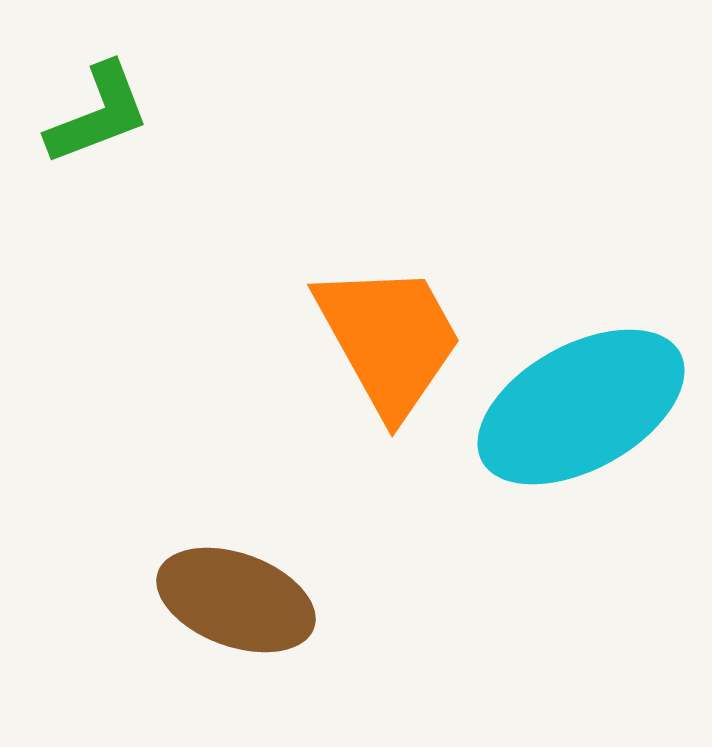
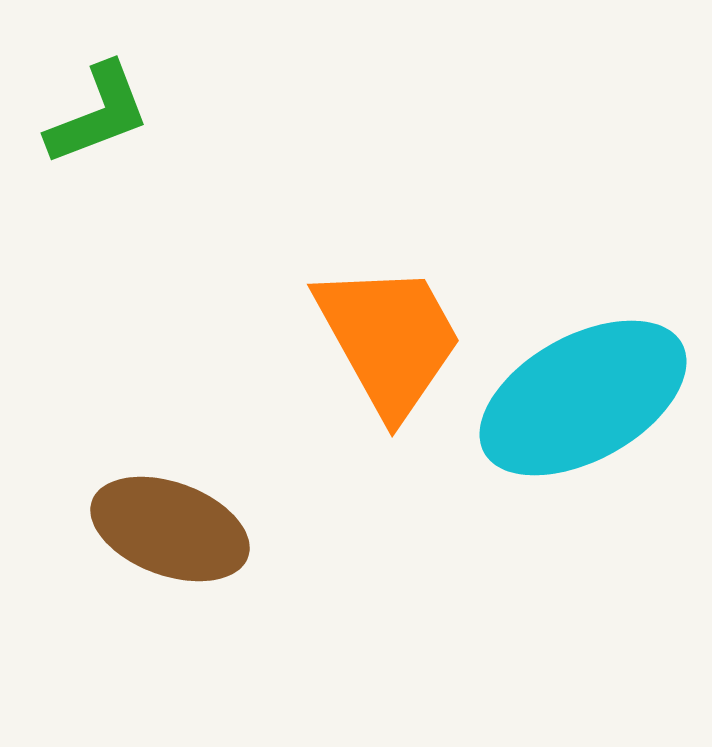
cyan ellipse: moved 2 px right, 9 px up
brown ellipse: moved 66 px left, 71 px up
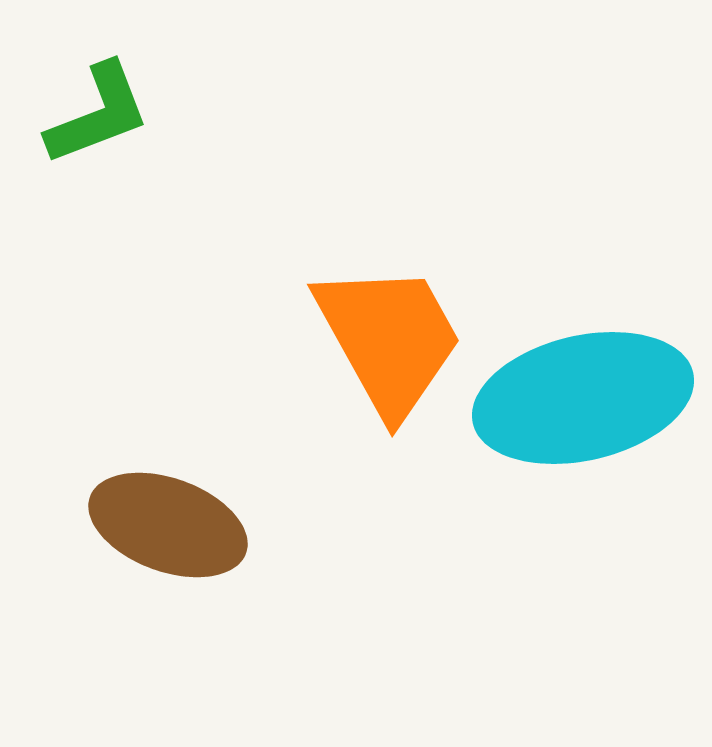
cyan ellipse: rotated 16 degrees clockwise
brown ellipse: moved 2 px left, 4 px up
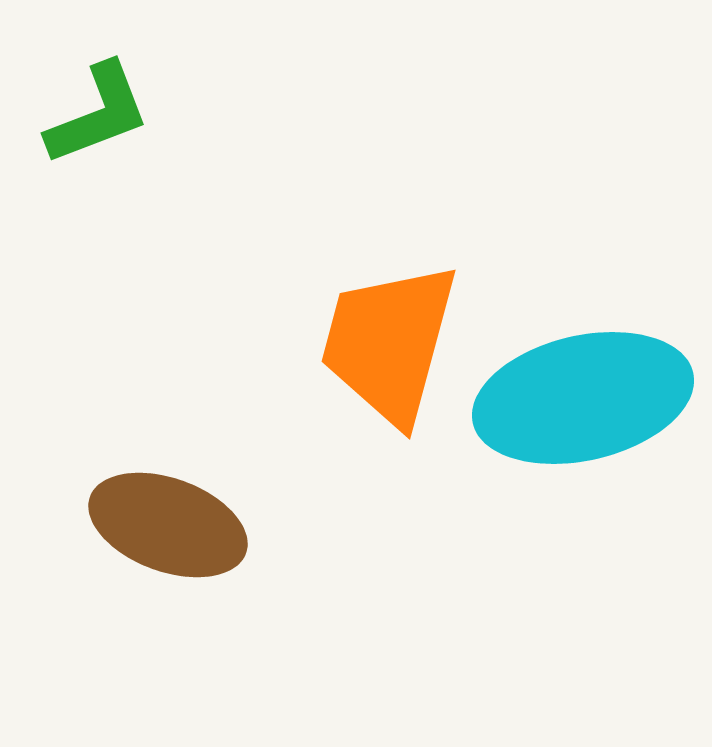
orange trapezoid: moved 4 px down; rotated 136 degrees counterclockwise
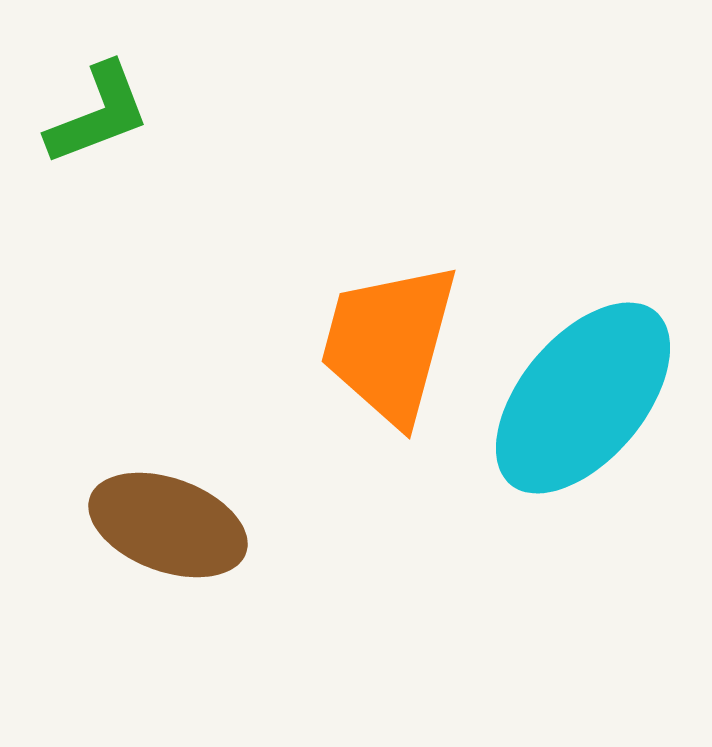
cyan ellipse: rotated 37 degrees counterclockwise
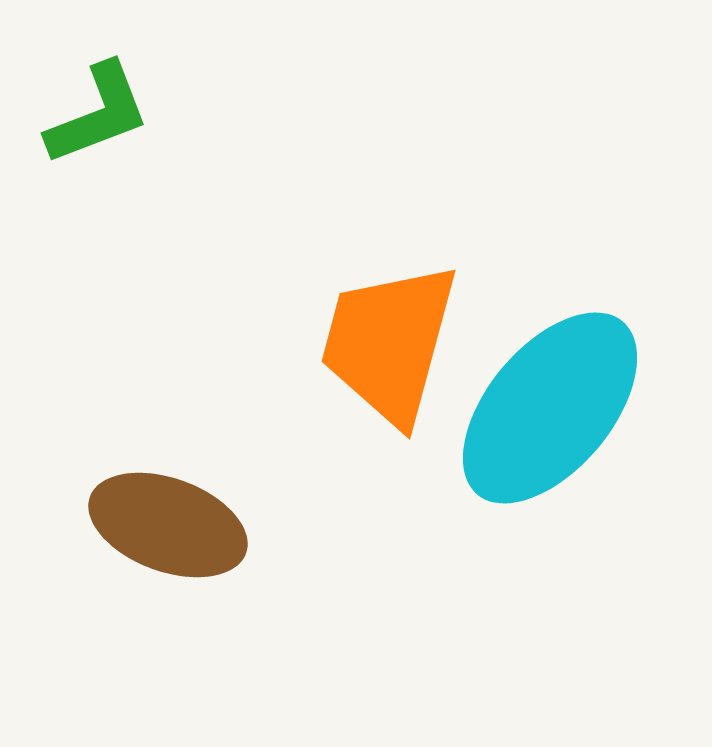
cyan ellipse: moved 33 px left, 10 px down
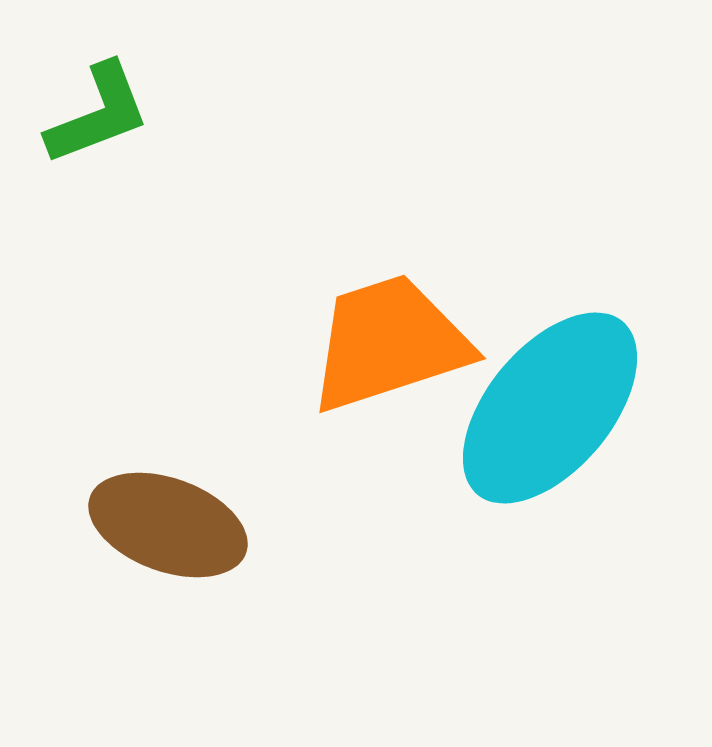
orange trapezoid: rotated 57 degrees clockwise
